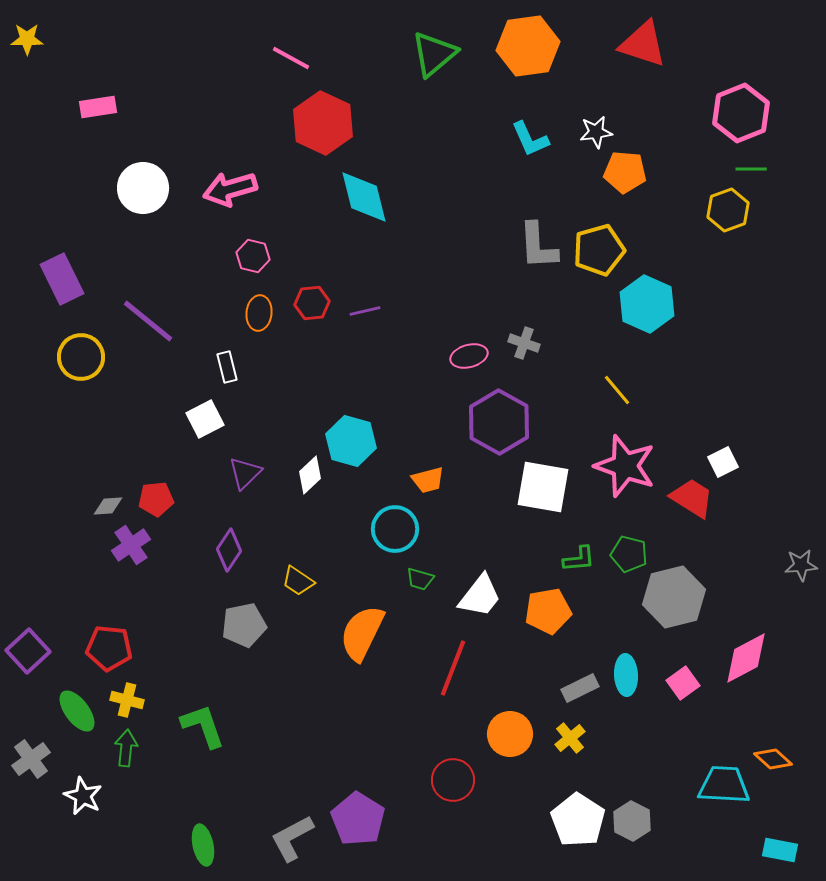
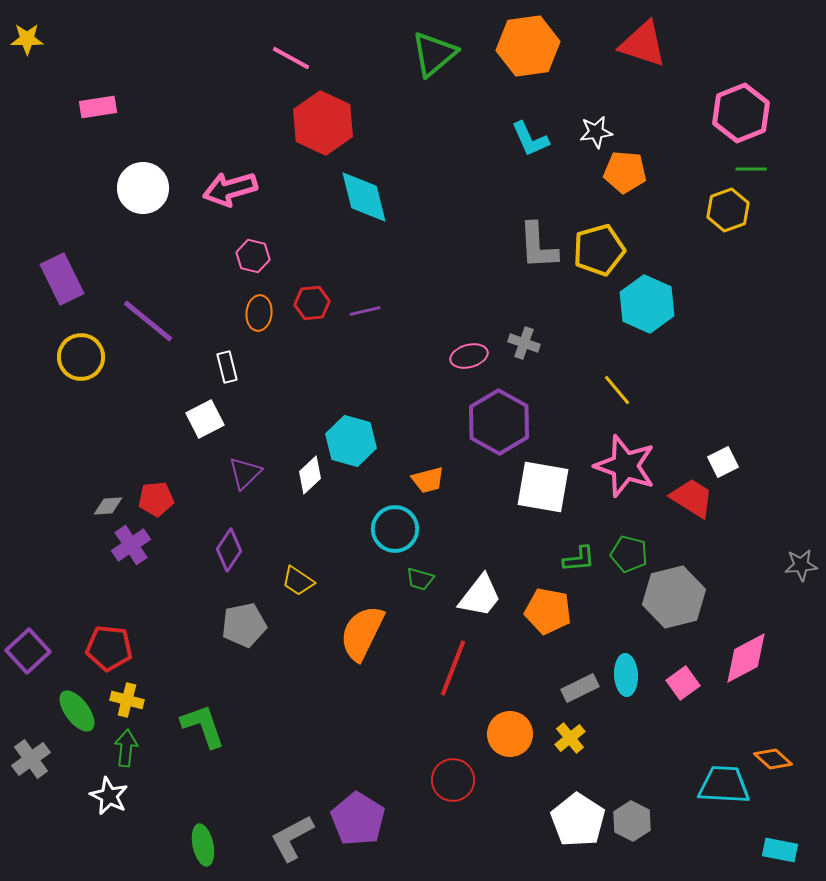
orange pentagon at (548, 611): rotated 21 degrees clockwise
white star at (83, 796): moved 26 px right
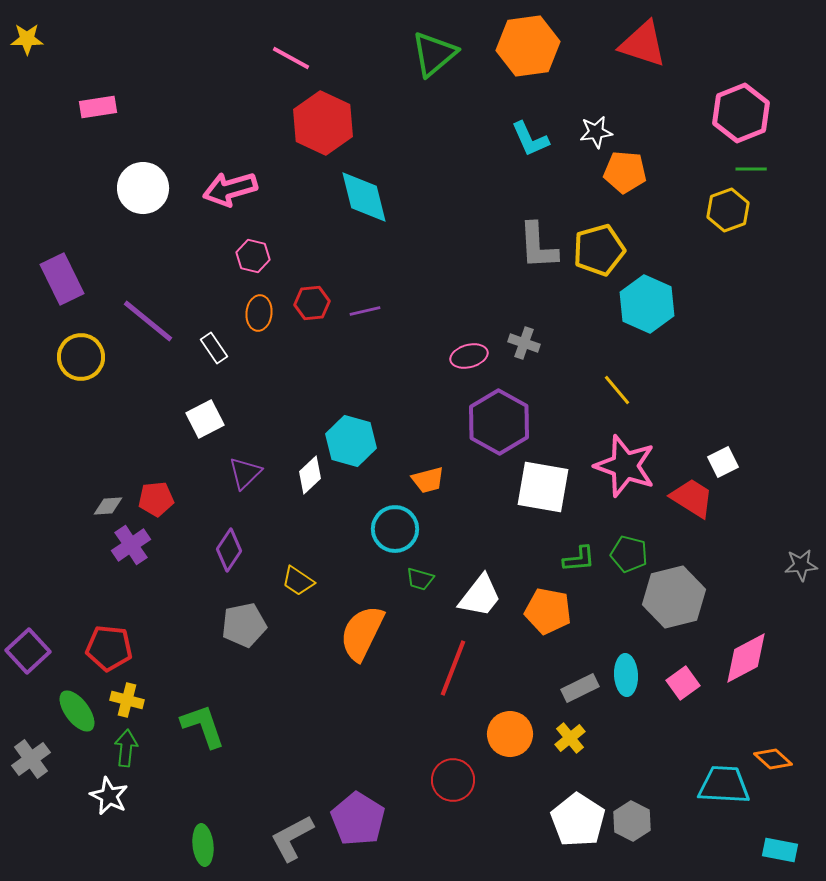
white rectangle at (227, 367): moved 13 px left, 19 px up; rotated 20 degrees counterclockwise
green ellipse at (203, 845): rotated 6 degrees clockwise
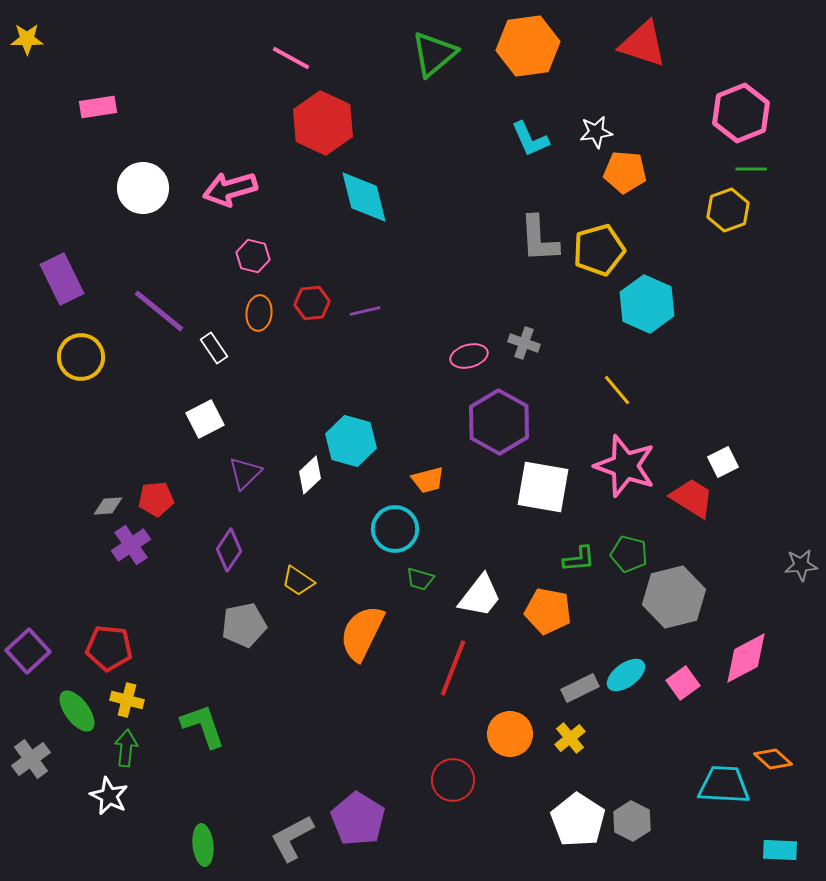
gray L-shape at (538, 246): moved 1 px right, 7 px up
purple line at (148, 321): moved 11 px right, 10 px up
cyan ellipse at (626, 675): rotated 57 degrees clockwise
cyan rectangle at (780, 850): rotated 8 degrees counterclockwise
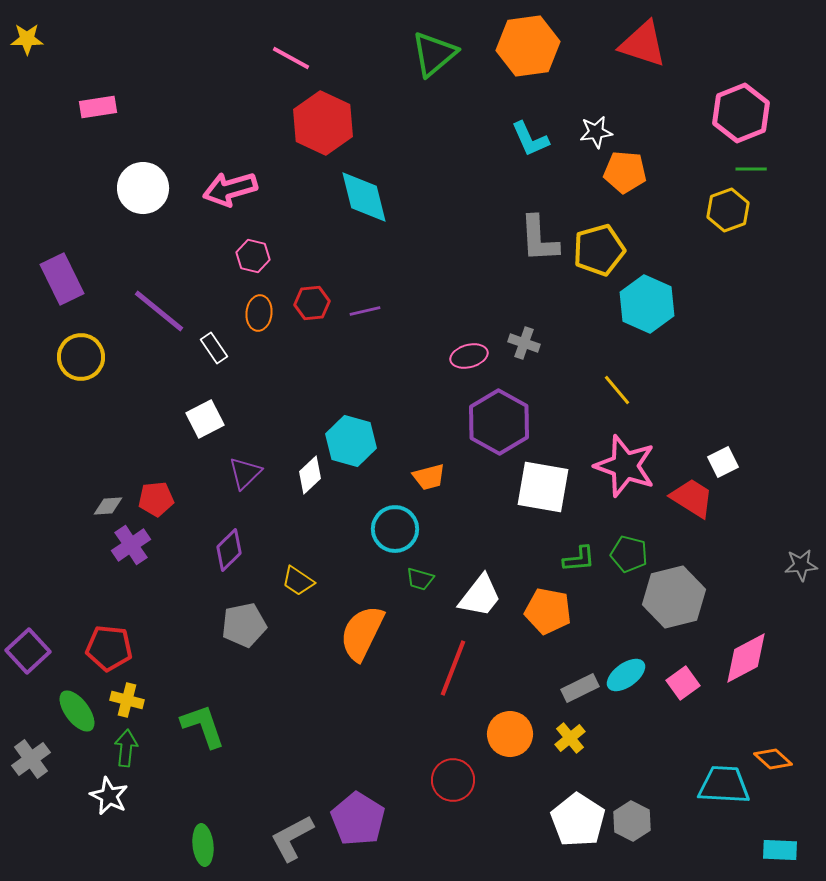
orange trapezoid at (428, 480): moved 1 px right, 3 px up
purple diamond at (229, 550): rotated 12 degrees clockwise
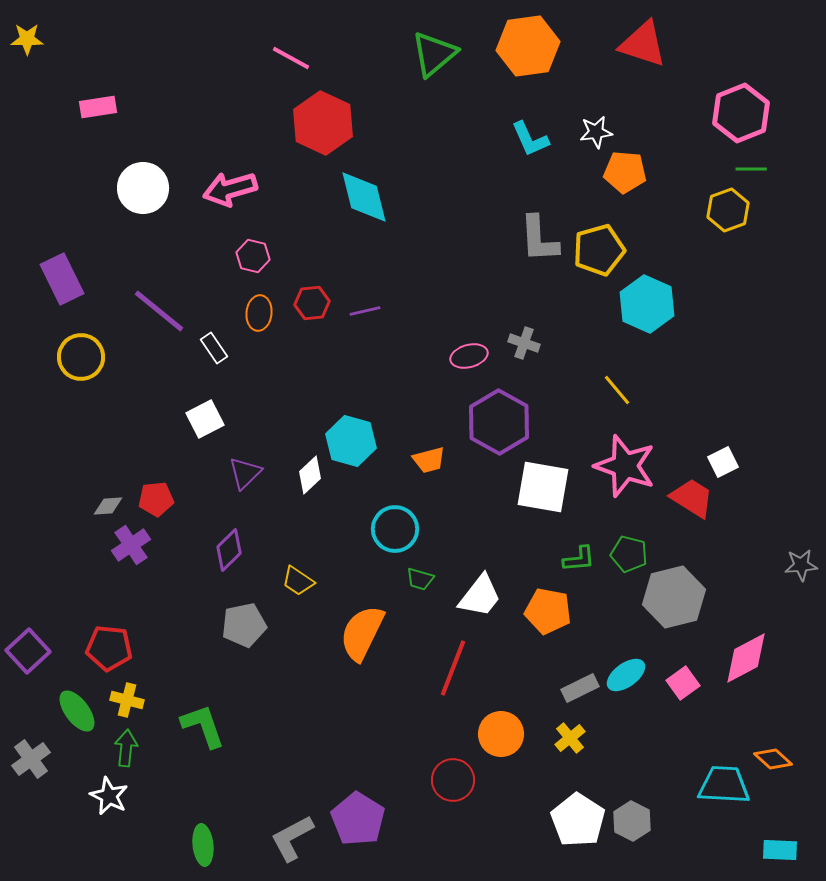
orange trapezoid at (429, 477): moved 17 px up
orange circle at (510, 734): moved 9 px left
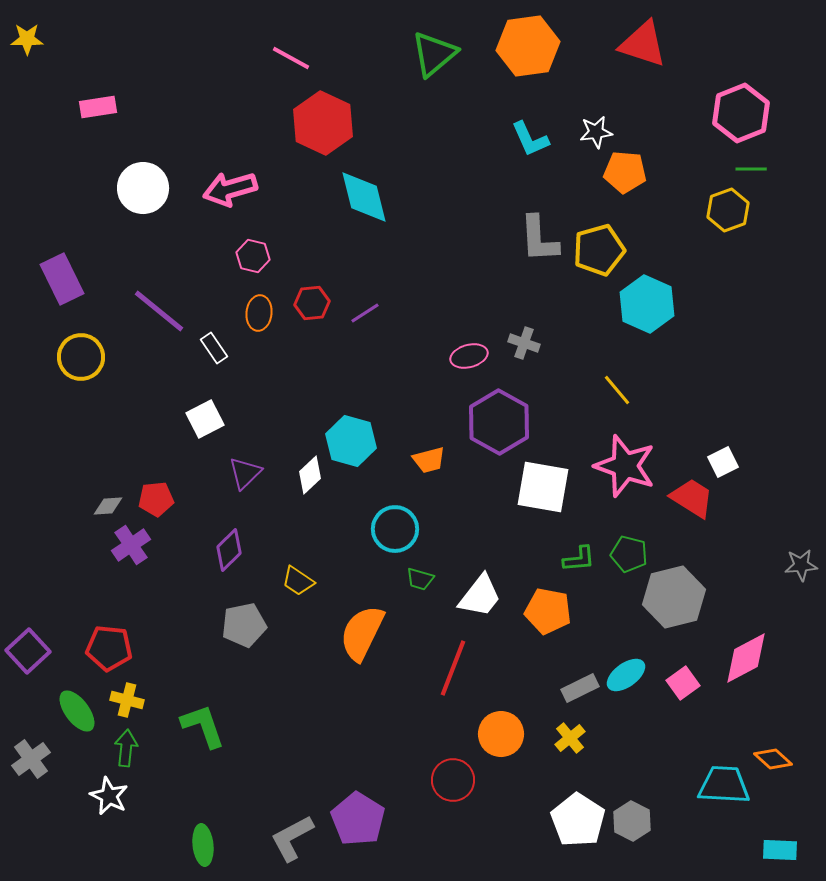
purple line at (365, 311): moved 2 px down; rotated 20 degrees counterclockwise
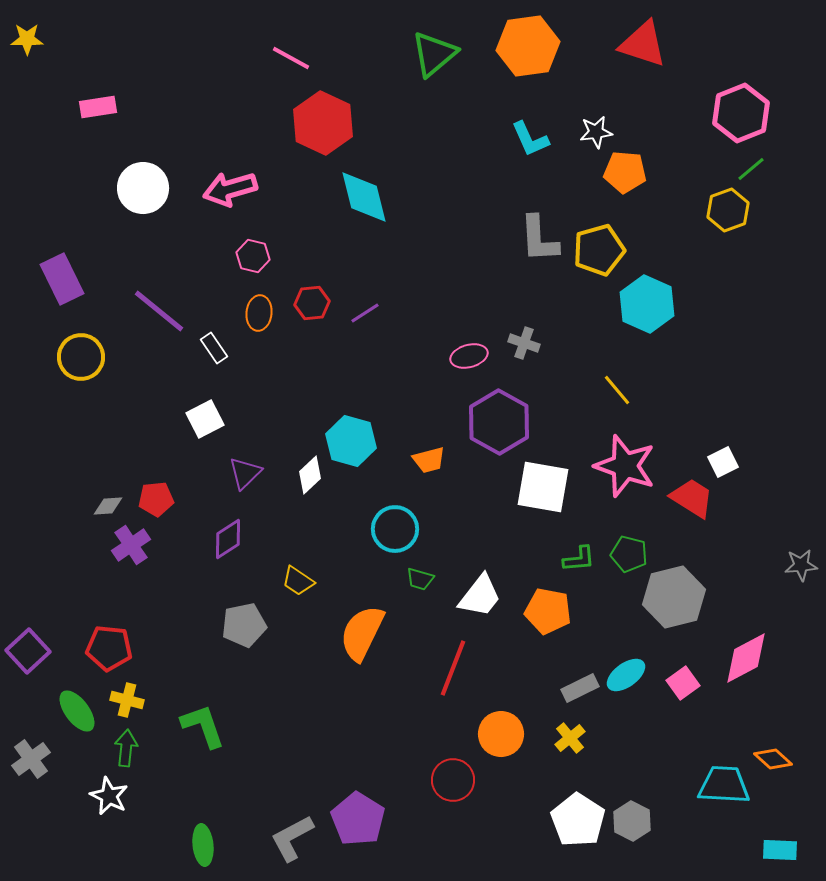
green line at (751, 169): rotated 40 degrees counterclockwise
purple diamond at (229, 550): moved 1 px left, 11 px up; rotated 12 degrees clockwise
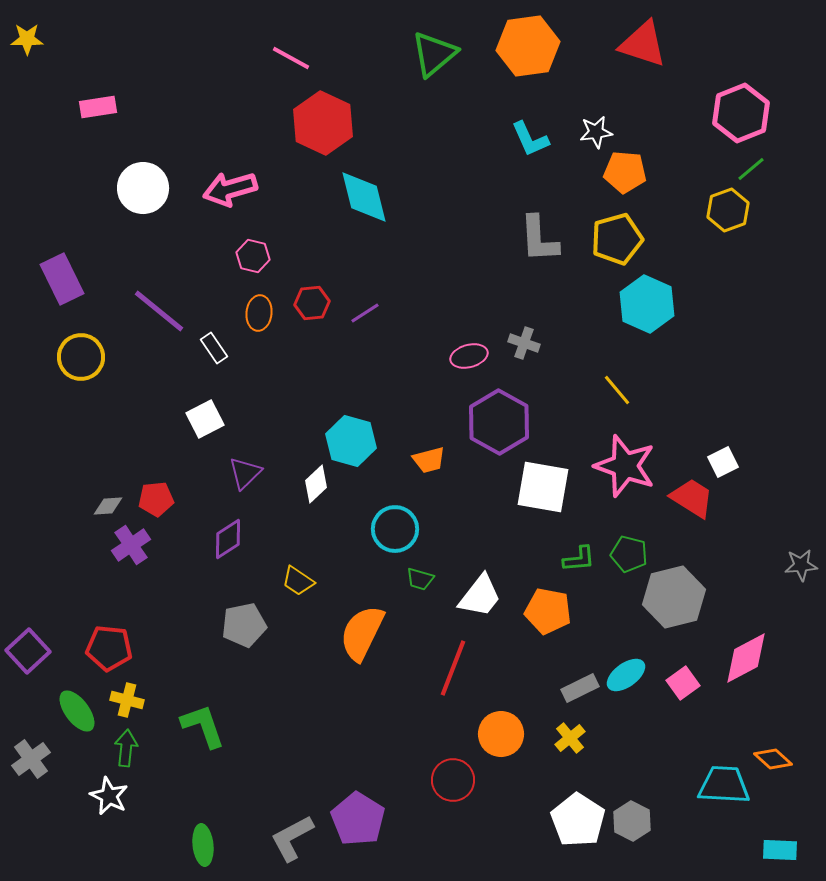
yellow pentagon at (599, 250): moved 18 px right, 11 px up
white diamond at (310, 475): moved 6 px right, 9 px down
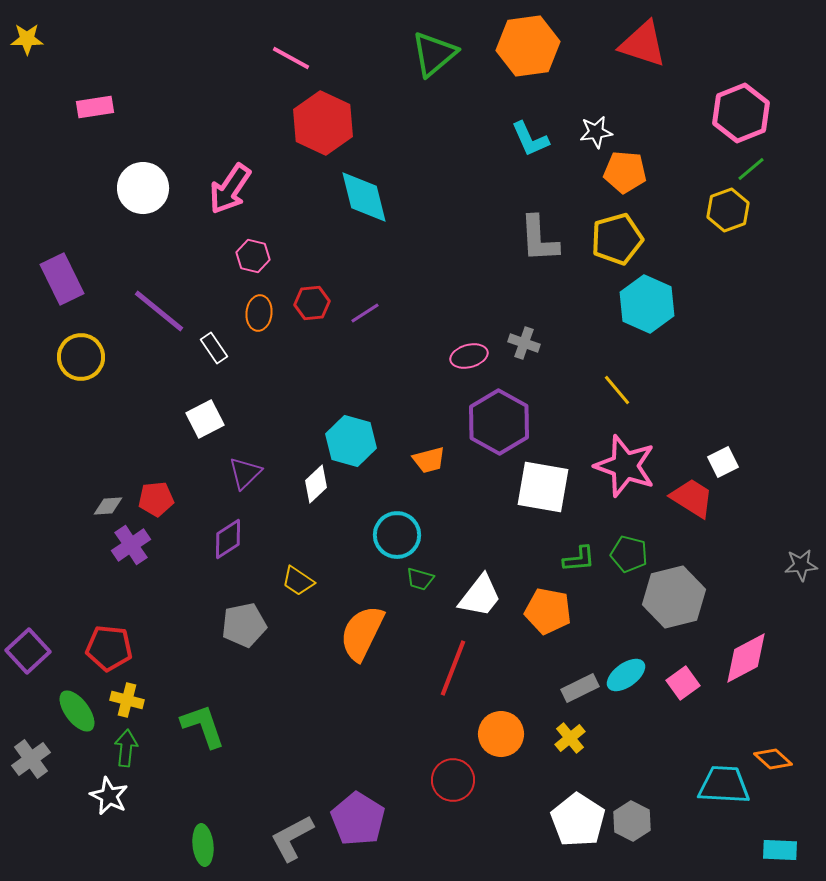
pink rectangle at (98, 107): moved 3 px left
pink arrow at (230, 189): rotated 40 degrees counterclockwise
cyan circle at (395, 529): moved 2 px right, 6 px down
